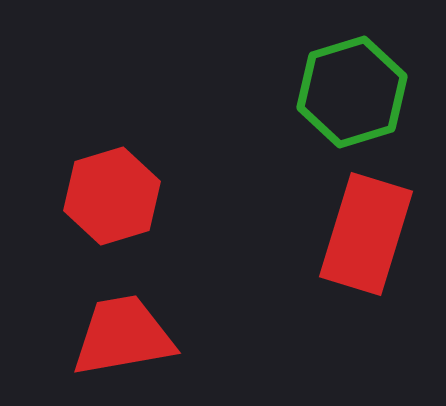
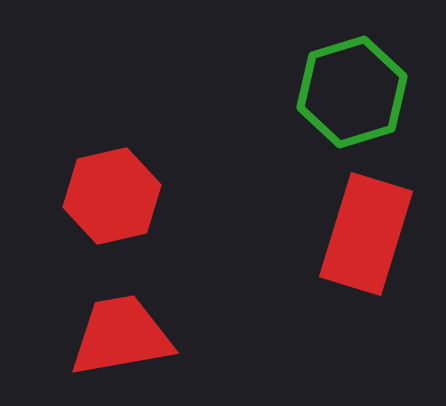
red hexagon: rotated 4 degrees clockwise
red trapezoid: moved 2 px left
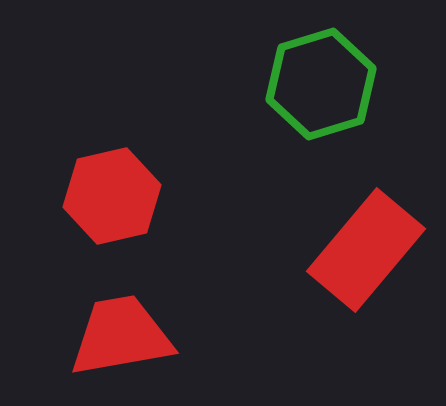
green hexagon: moved 31 px left, 8 px up
red rectangle: moved 16 px down; rotated 23 degrees clockwise
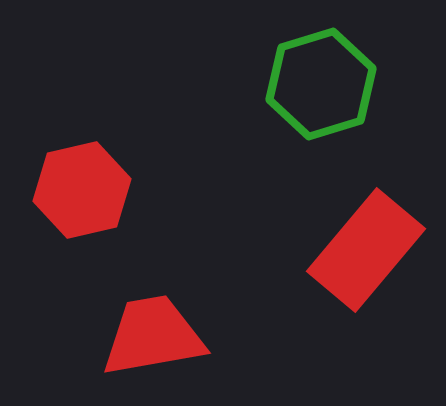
red hexagon: moved 30 px left, 6 px up
red trapezoid: moved 32 px right
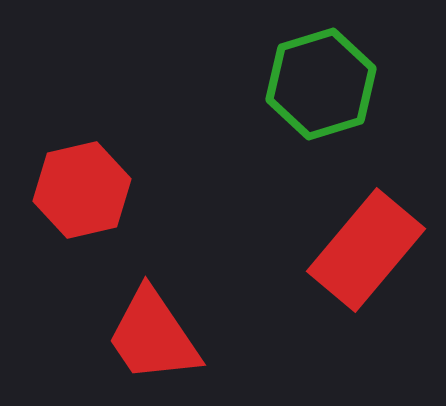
red trapezoid: rotated 114 degrees counterclockwise
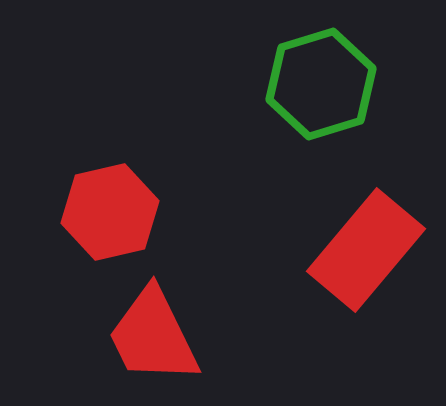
red hexagon: moved 28 px right, 22 px down
red trapezoid: rotated 8 degrees clockwise
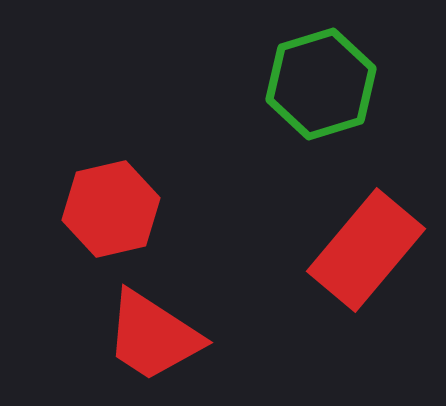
red hexagon: moved 1 px right, 3 px up
red trapezoid: rotated 31 degrees counterclockwise
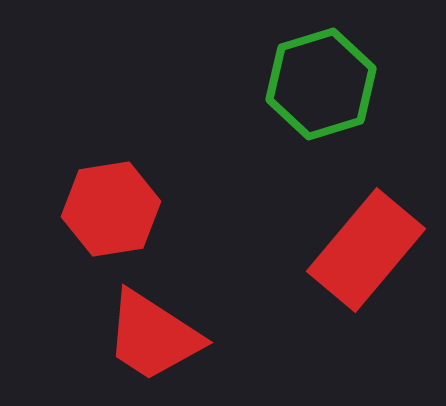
red hexagon: rotated 4 degrees clockwise
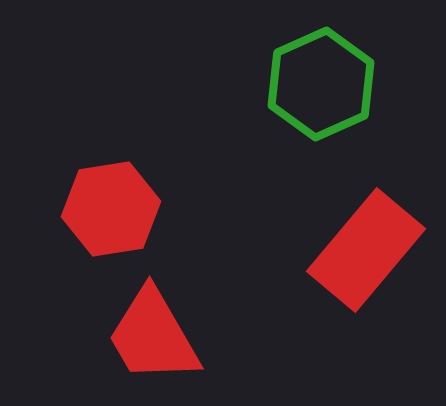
green hexagon: rotated 7 degrees counterclockwise
red trapezoid: rotated 27 degrees clockwise
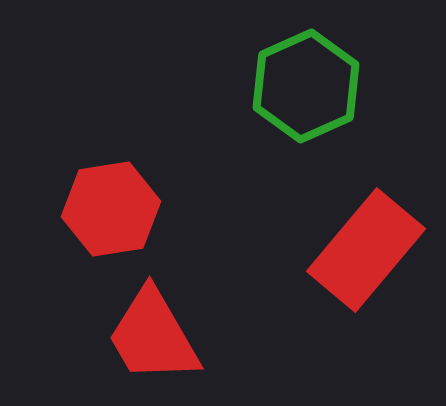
green hexagon: moved 15 px left, 2 px down
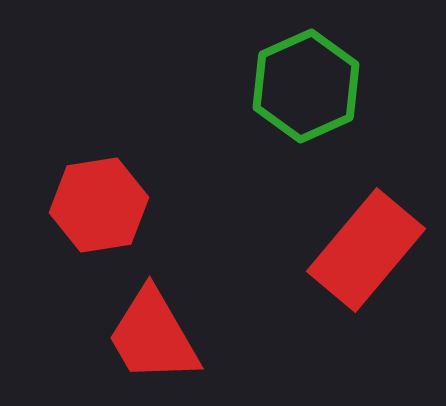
red hexagon: moved 12 px left, 4 px up
